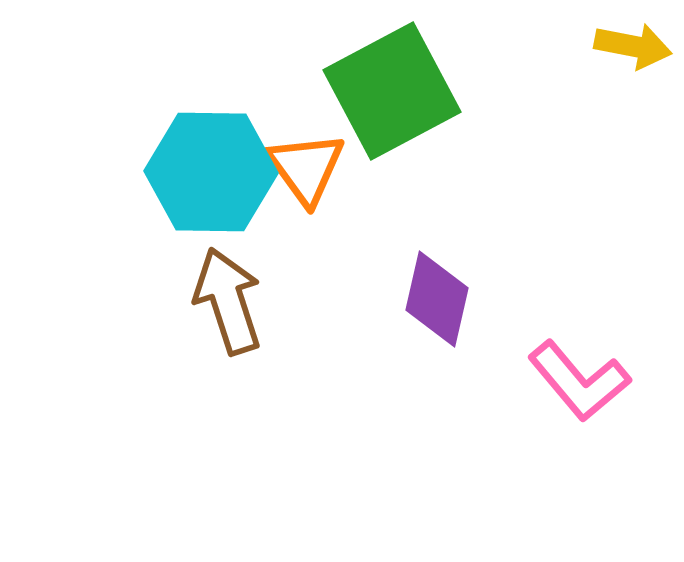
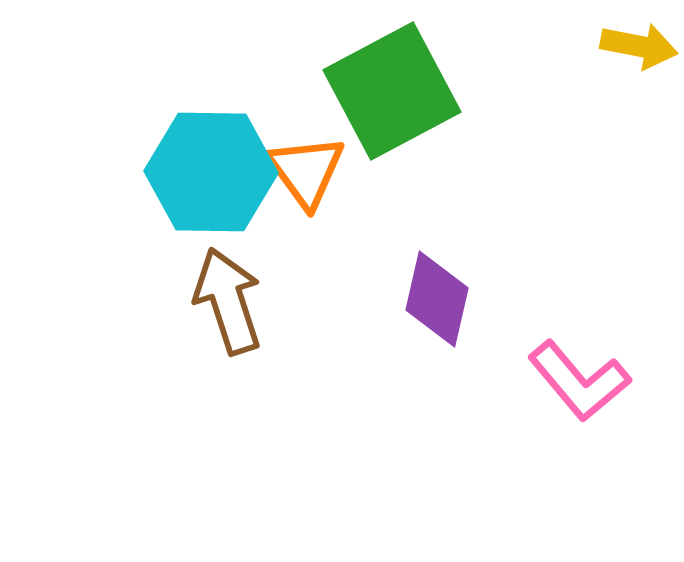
yellow arrow: moved 6 px right
orange triangle: moved 3 px down
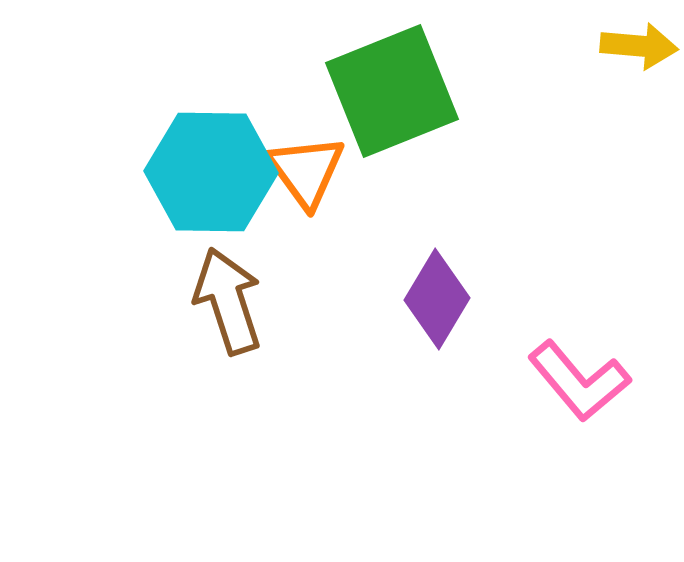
yellow arrow: rotated 6 degrees counterclockwise
green square: rotated 6 degrees clockwise
purple diamond: rotated 18 degrees clockwise
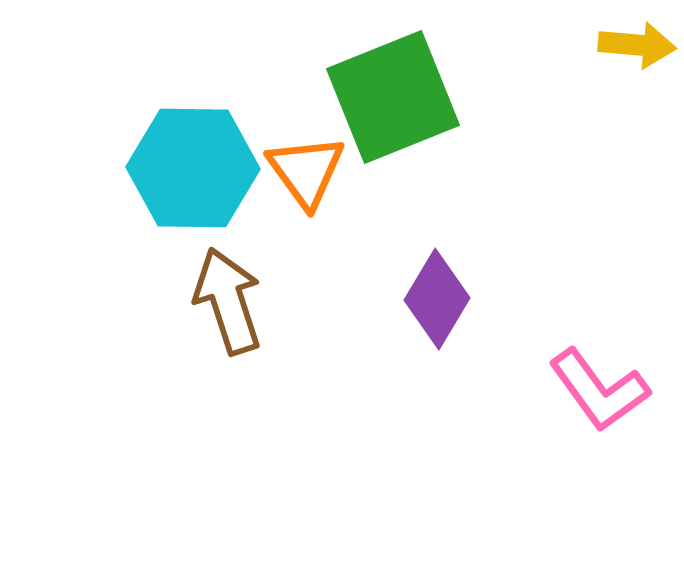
yellow arrow: moved 2 px left, 1 px up
green square: moved 1 px right, 6 px down
cyan hexagon: moved 18 px left, 4 px up
pink L-shape: moved 20 px right, 9 px down; rotated 4 degrees clockwise
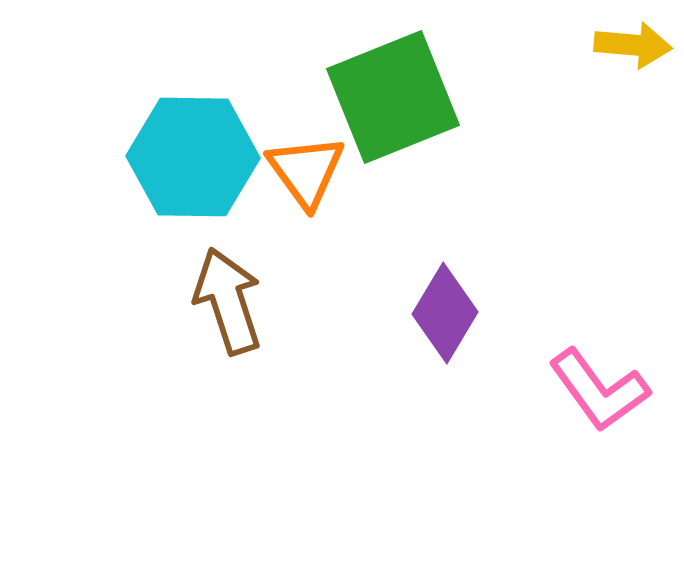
yellow arrow: moved 4 px left
cyan hexagon: moved 11 px up
purple diamond: moved 8 px right, 14 px down
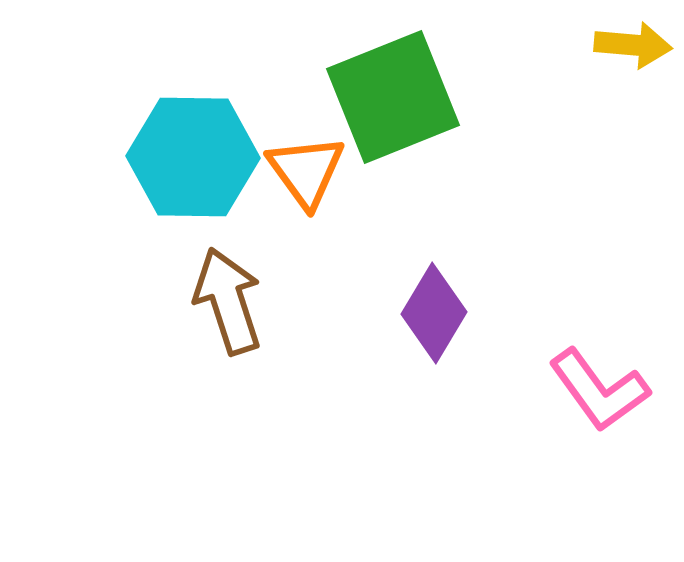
purple diamond: moved 11 px left
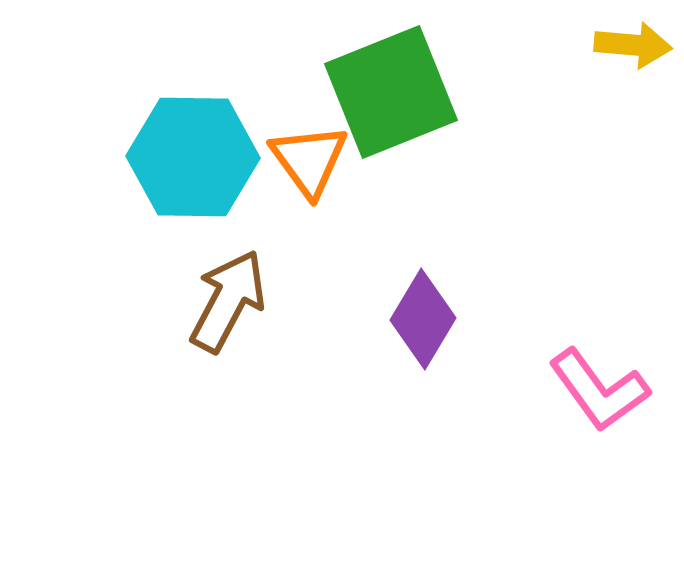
green square: moved 2 px left, 5 px up
orange triangle: moved 3 px right, 11 px up
brown arrow: rotated 46 degrees clockwise
purple diamond: moved 11 px left, 6 px down
